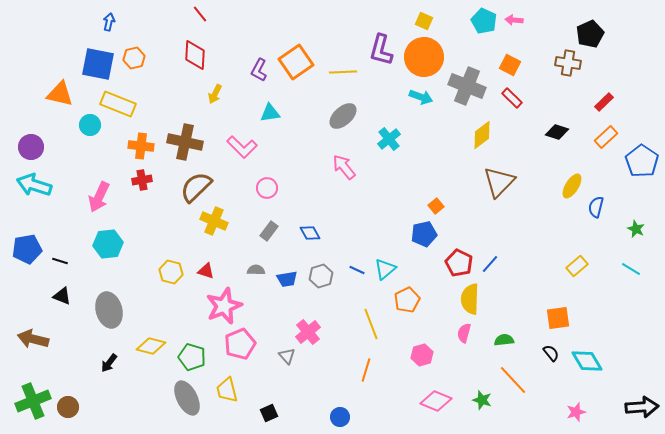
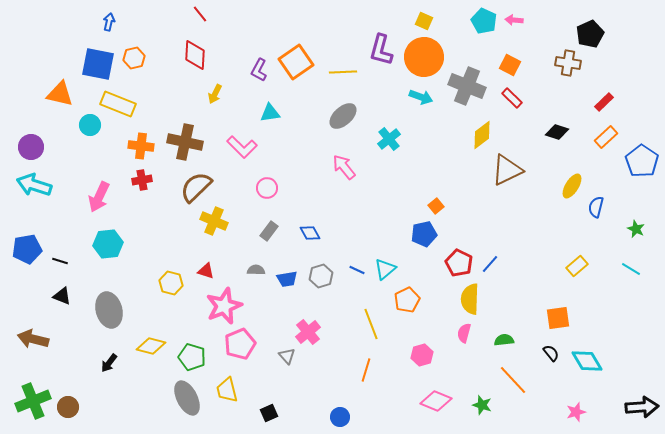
brown triangle at (499, 182): moved 8 px right, 12 px up; rotated 20 degrees clockwise
yellow hexagon at (171, 272): moved 11 px down
green star at (482, 400): moved 5 px down
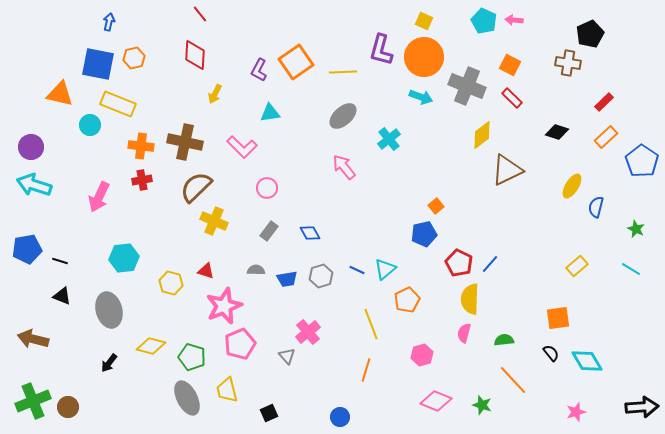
cyan hexagon at (108, 244): moved 16 px right, 14 px down
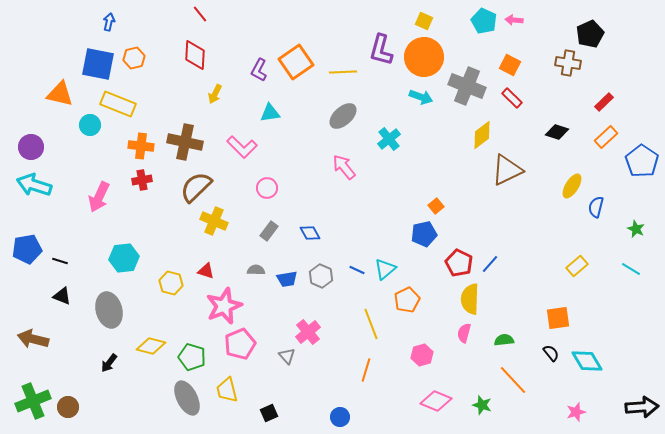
gray hexagon at (321, 276): rotated 20 degrees counterclockwise
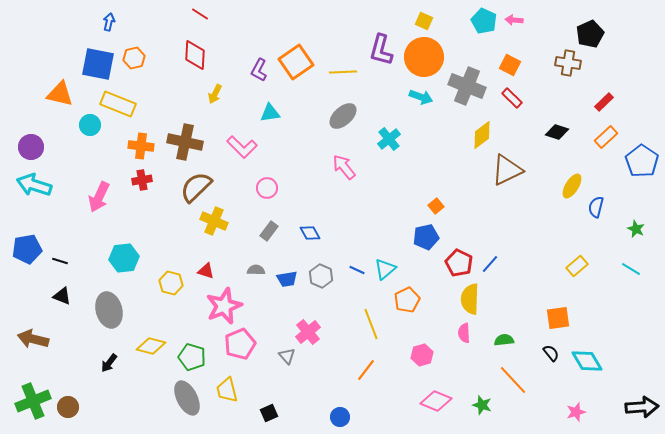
red line at (200, 14): rotated 18 degrees counterclockwise
blue pentagon at (424, 234): moved 2 px right, 3 px down
pink semicircle at (464, 333): rotated 18 degrees counterclockwise
orange line at (366, 370): rotated 20 degrees clockwise
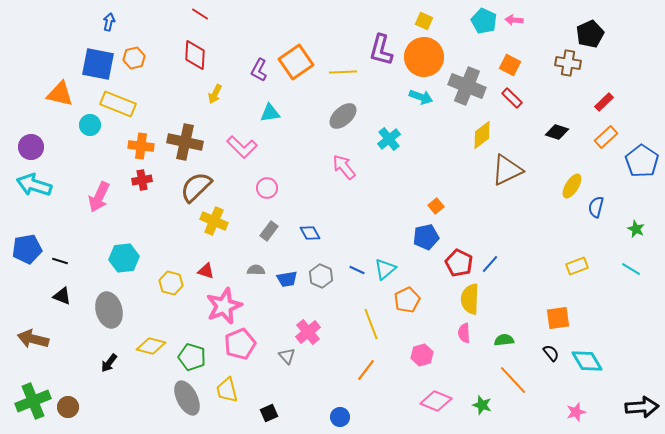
yellow rectangle at (577, 266): rotated 20 degrees clockwise
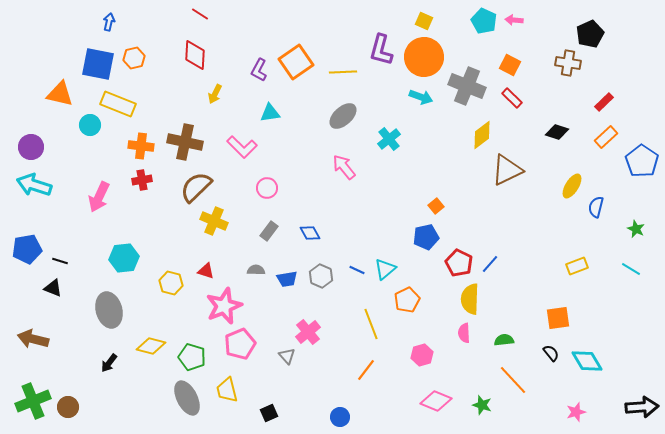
black triangle at (62, 296): moved 9 px left, 8 px up
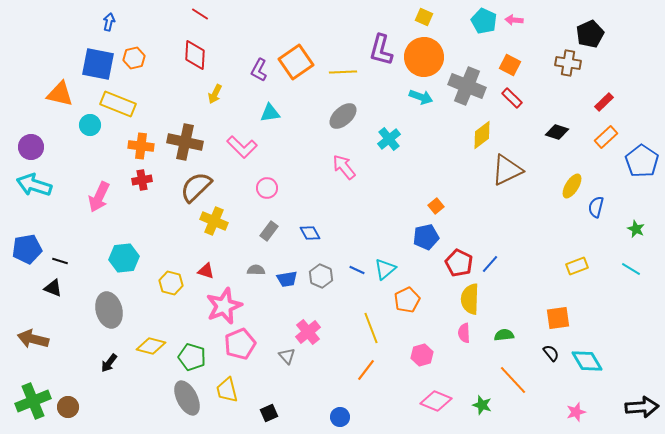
yellow square at (424, 21): moved 4 px up
yellow line at (371, 324): moved 4 px down
green semicircle at (504, 340): moved 5 px up
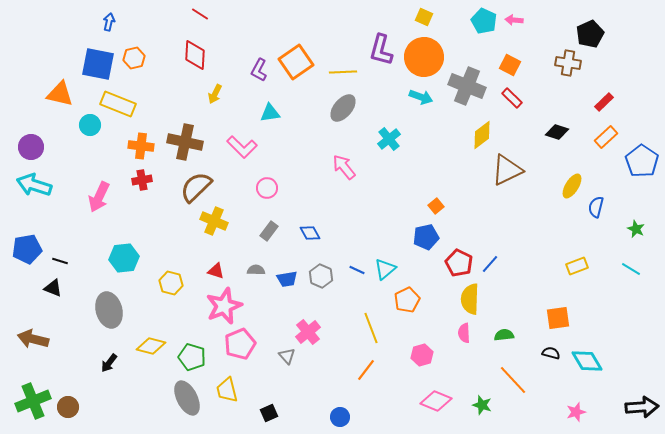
gray ellipse at (343, 116): moved 8 px up; rotated 8 degrees counterclockwise
red triangle at (206, 271): moved 10 px right
black semicircle at (551, 353): rotated 36 degrees counterclockwise
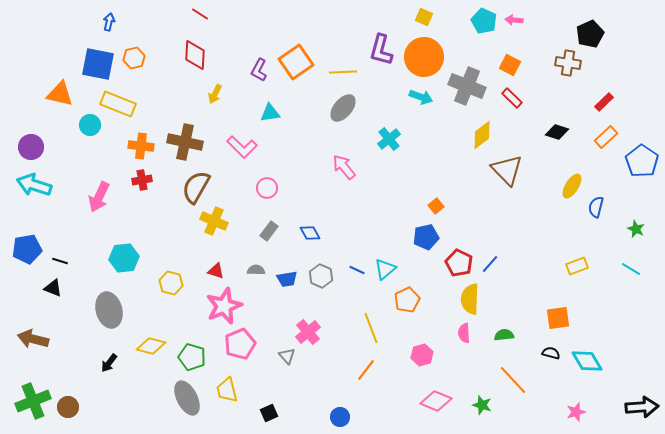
brown triangle at (507, 170): rotated 48 degrees counterclockwise
brown semicircle at (196, 187): rotated 16 degrees counterclockwise
